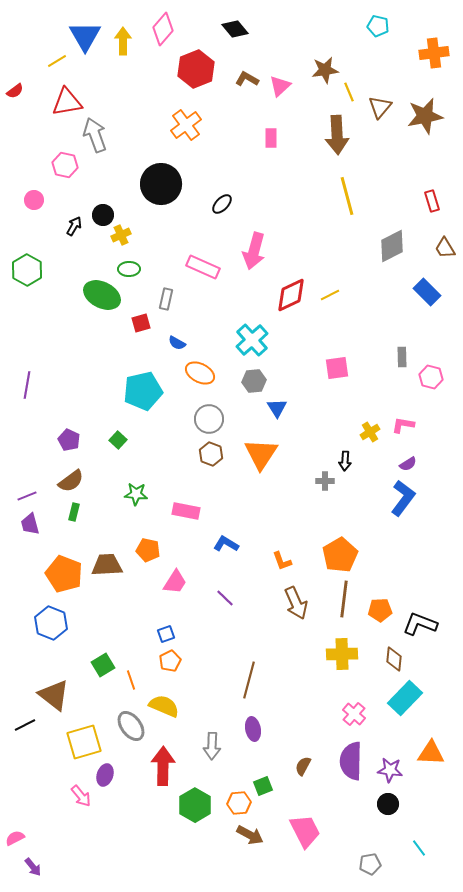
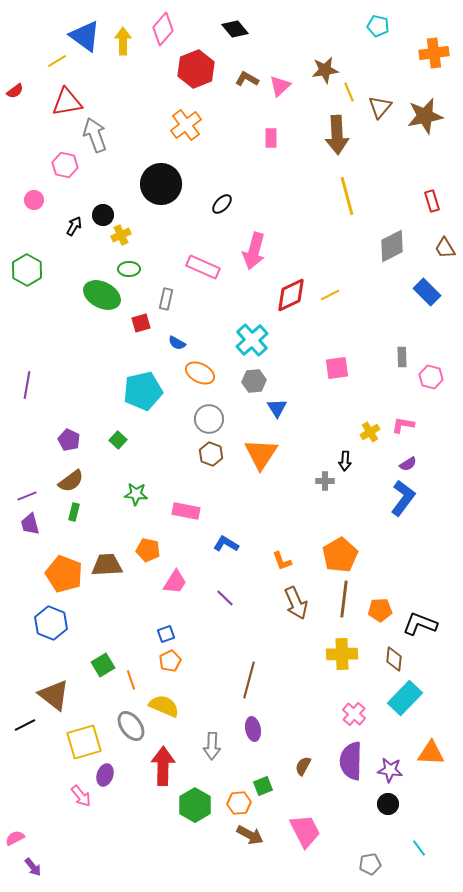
blue triangle at (85, 36): rotated 24 degrees counterclockwise
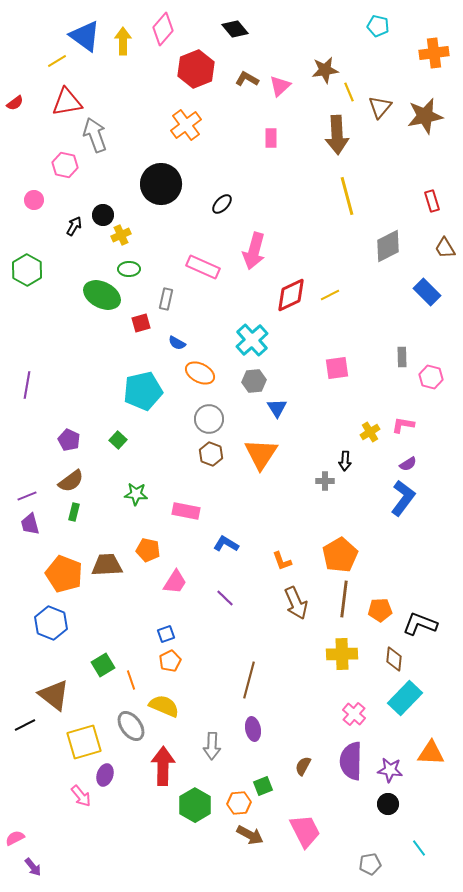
red semicircle at (15, 91): moved 12 px down
gray diamond at (392, 246): moved 4 px left
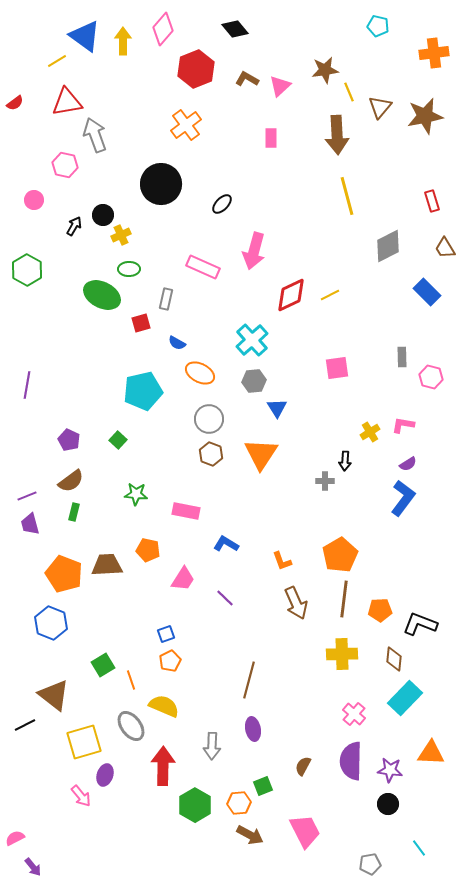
pink trapezoid at (175, 582): moved 8 px right, 3 px up
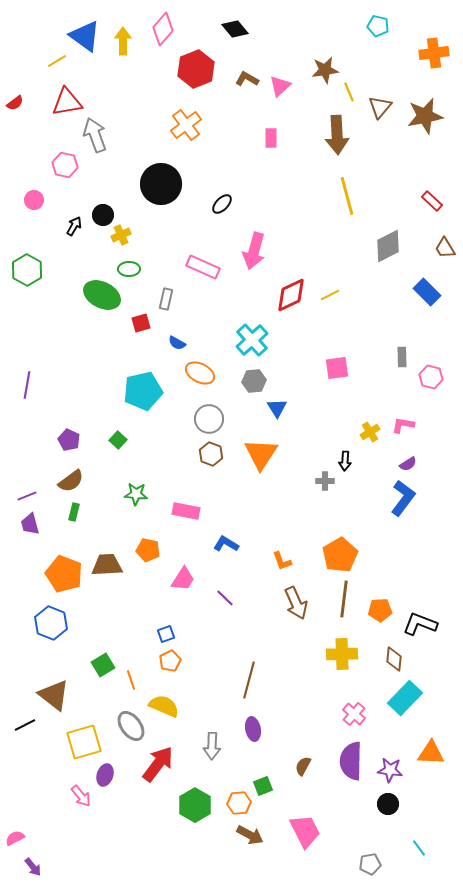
red rectangle at (432, 201): rotated 30 degrees counterclockwise
red arrow at (163, 766): moved 5 px left, 2 px up; rotated 36 degrees clockwise
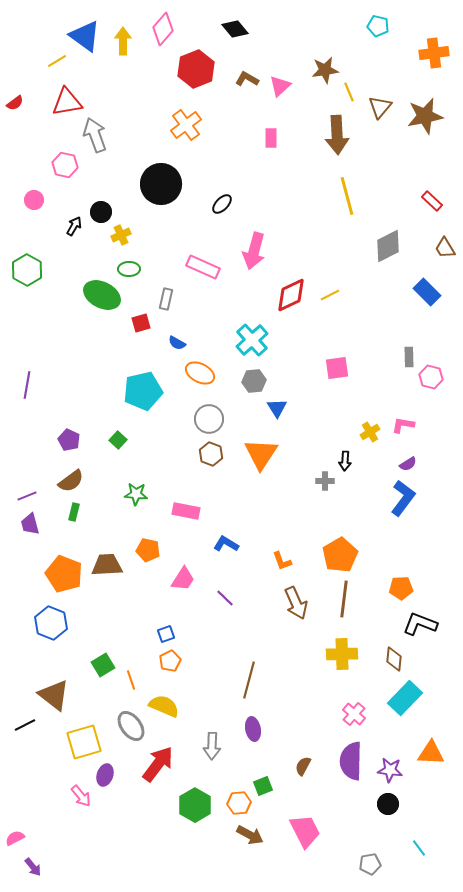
black circle at (103, 215): moved 2 px left, 3 px up
gray rectangle at (402, 357): moved 7 px right
orange pentagon at (380, 610): moved 21 px right, 22 px up
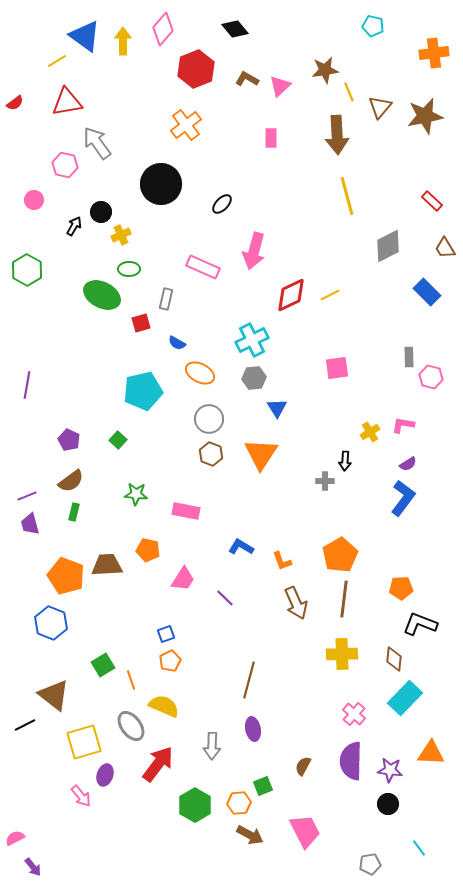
cyan pentagon at (378, 26): moved 5 px left
gray arrow at (95, 135): moved 2 px right, 8 px down; rotated 16 degrees counterclockwise
cyan cross at (252, 340): rotated 16 degrees clockwise
gray hexagon at (254, 381): moved 3 px up
blue L-shape at (226, 544): moved 15 px right, 3 px down
orange pentagon at (64, 574): moved 2 px right, 2 px down
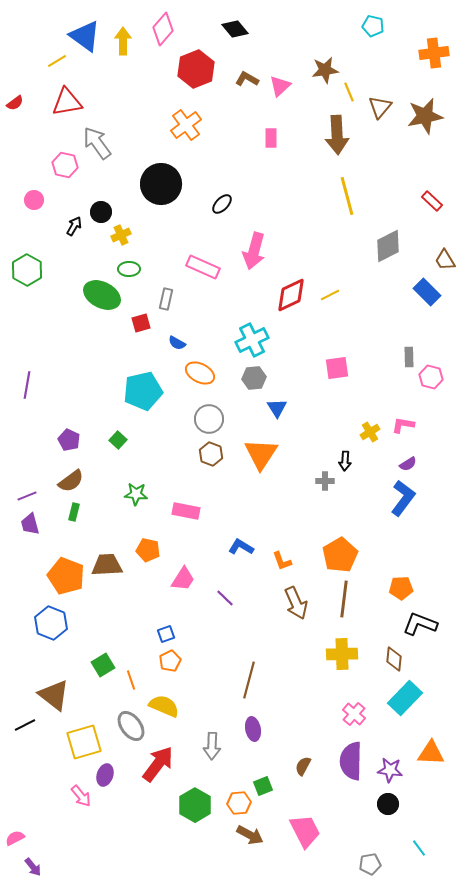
brown trapezoid at (445, 248): moved 12 px down
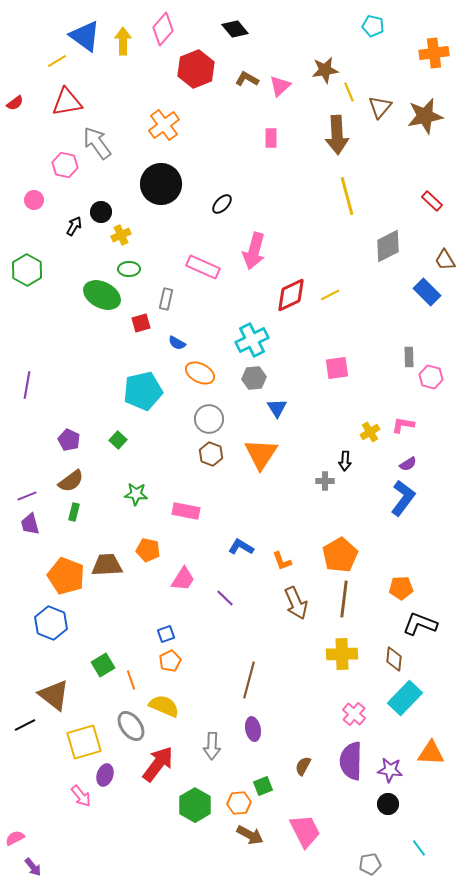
orange cross at (186, 125): moved 22 px left
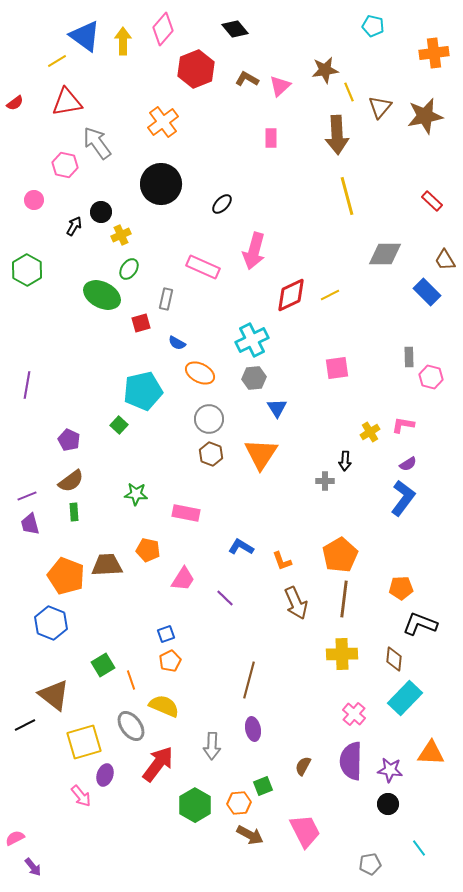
orange cross at (164, 125): moved 1 px left, 3 px up
gray diamond at (388, 246): moved 3 px left, 8 px down; rotated 28 degrees clockwise
green ellipse at (129, 269): rotated 55 degrees counterclockwise
green square at (118, 440): moved 1 px right, 15 px up
pink rectangle at (186, 511): moved 2 px down
green rectangle at (74, 512): rotated 18 degrees counterclockwise
